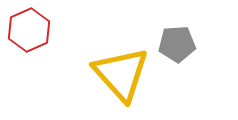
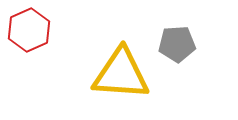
yellow triangle: rotated 44 degrees counterclockwise
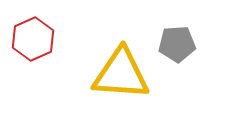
red hexagon: moved 4 px right, 9 px down
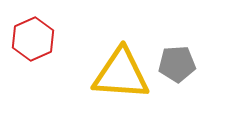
gray pentagon: moved 20 px down
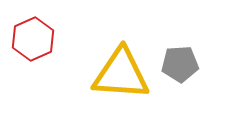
gray pentagon: moved 3 px right
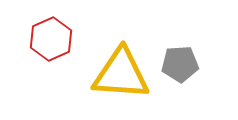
red hexagon: moved 18 px right
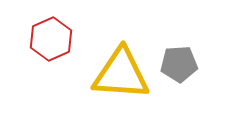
gray pentagon: moved 1 px left
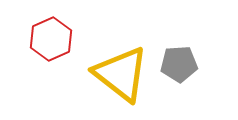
yellow triangle: rotated 34 degrees clockwise
